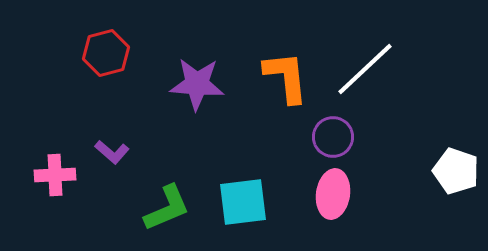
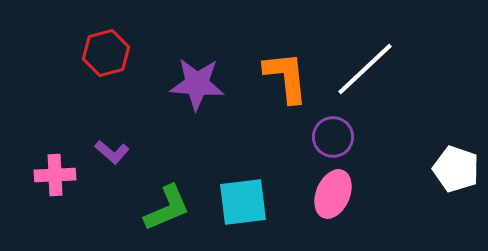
white pentagon: moved 2 px up
pink ellipse: rotated 15 degrees clockwise
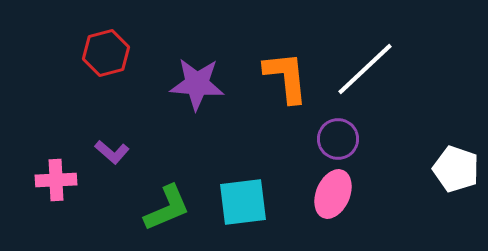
purple circle: moved 5 px right, 2 px down
pink cross: moved 1 px right, 5 px down
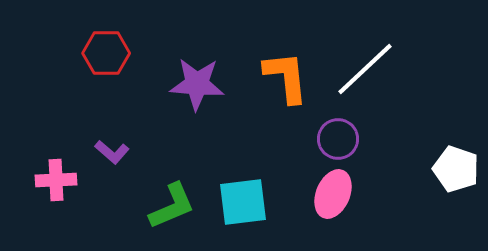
red hexagon: rotated 15 degrees clockwise
green L-shape: moved 5 px right, 2 px up
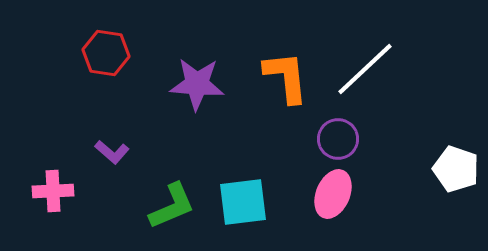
red hexagon: rotated 9 degrees clockwise
pink cross: moved 3 px left, 11 px down
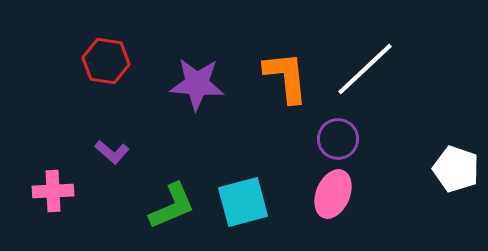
red hexagon: moved 8 px down
cyan square: rotated 8 degrees counterclockwise
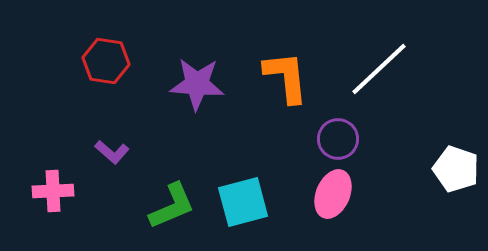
white line: moved 14 px right
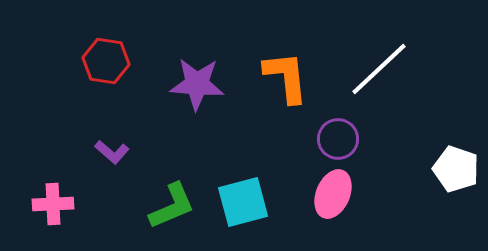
pink cross: moved 13 px down
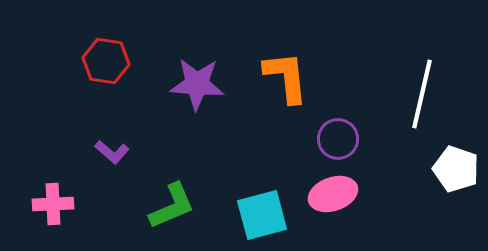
white line: moved 43 px right, 25 px down; rotated 34 degrees counterclockwise
pink ellipse: rotated 48 degrees clockwise
cyan square: moved 19 px right, 13 px down
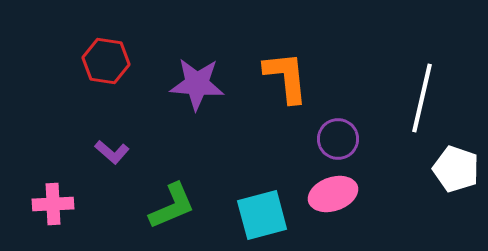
white line: moved 4 px down
